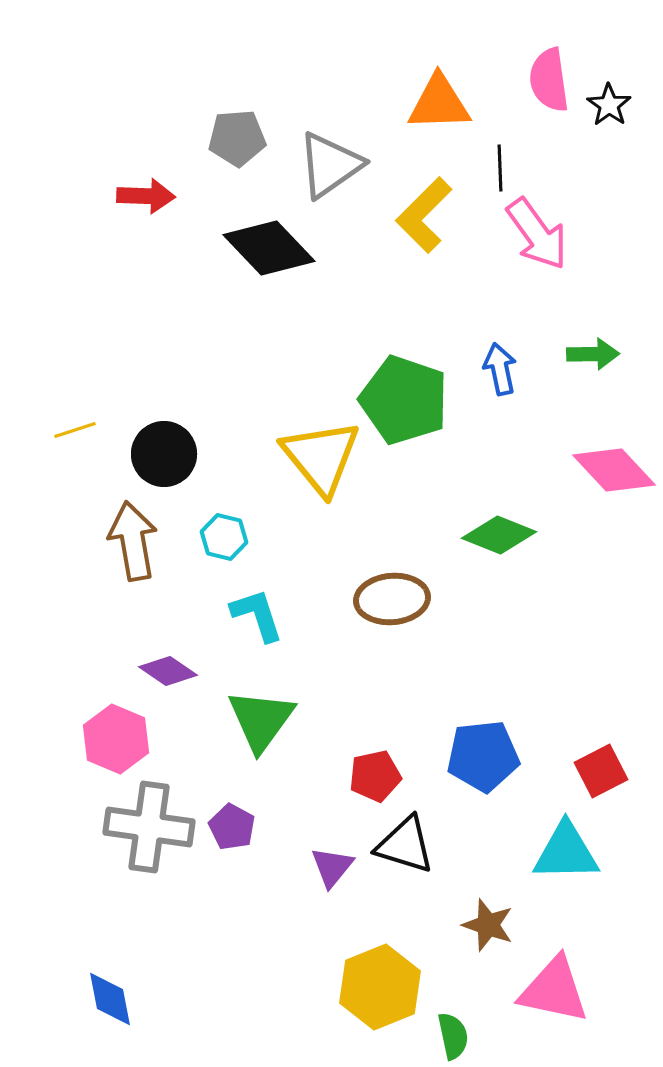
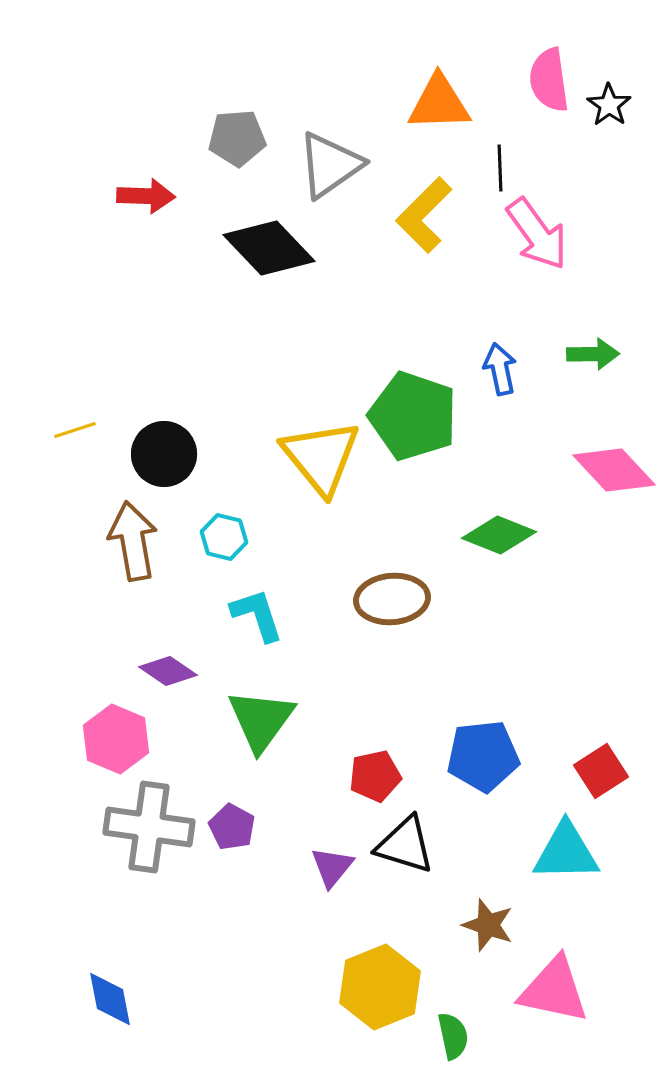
green pentagon: moved 9 px right, 16 px down
red square: rotated 6 degrees counterclockwise
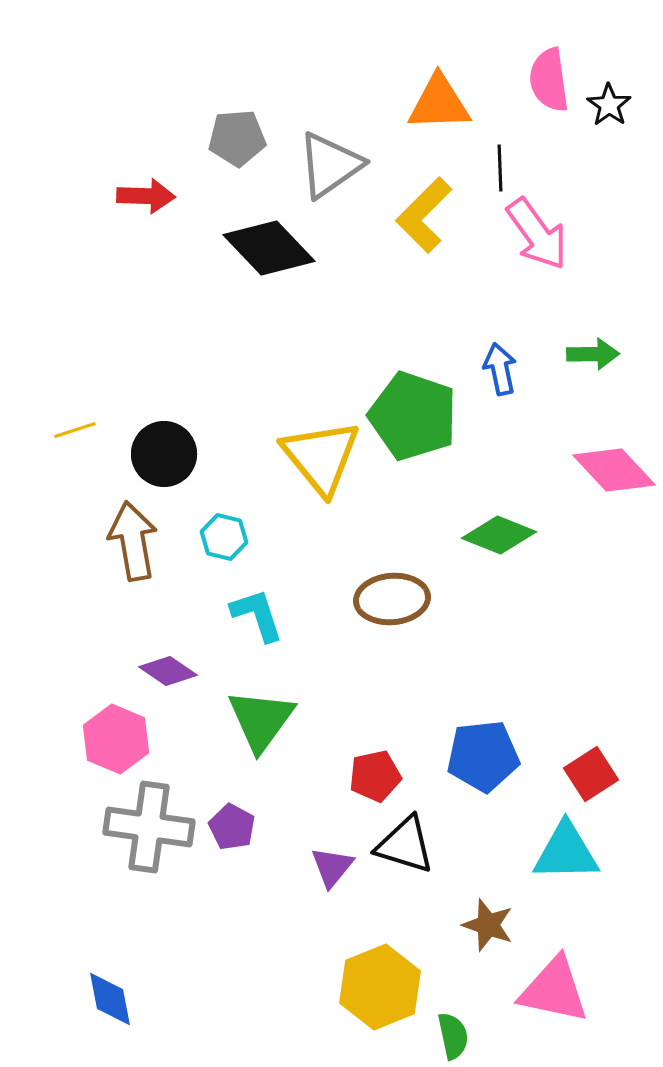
red square: moved 10 px left, 3 px down
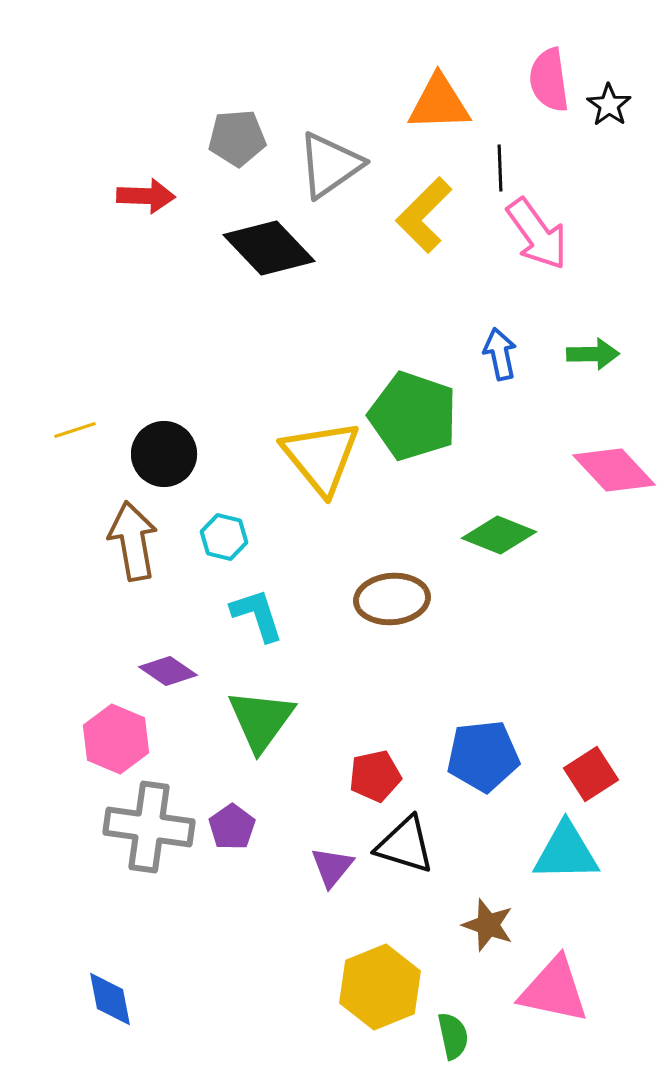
blue arrow: moved 15 px up
purple pentagon: rotated 9 degrees clockwise
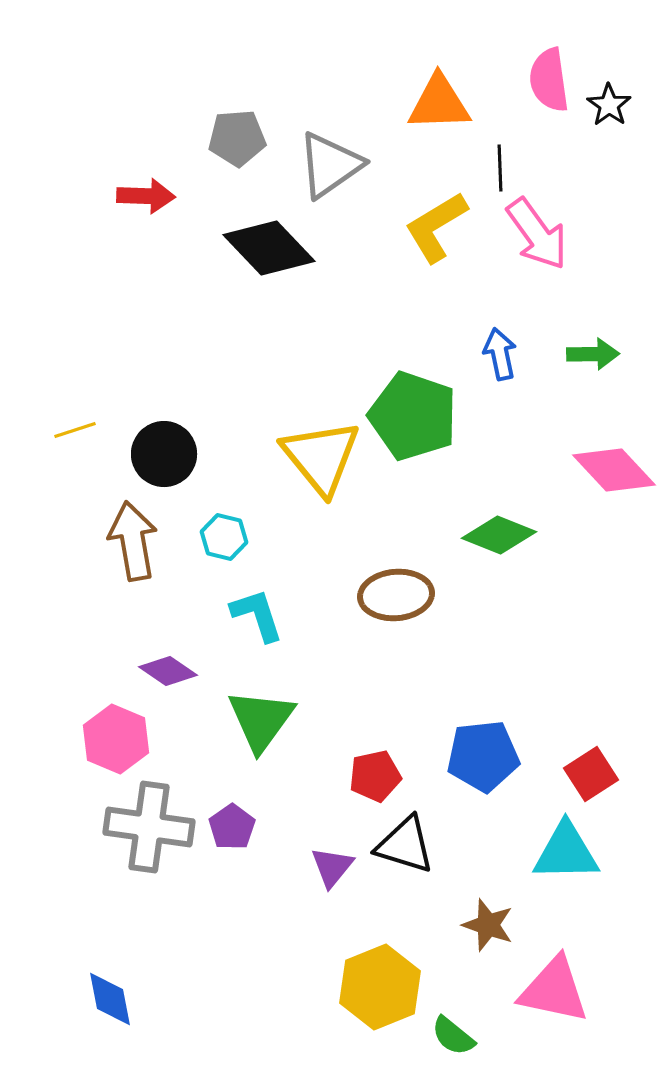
yellow L-shape: moved 12 px right, 12 px down; rotated 14 degrees clockwise
brown ellipse: moved 4 px right, 4 px up
green semicircle: rotated 141 degrees clockwise
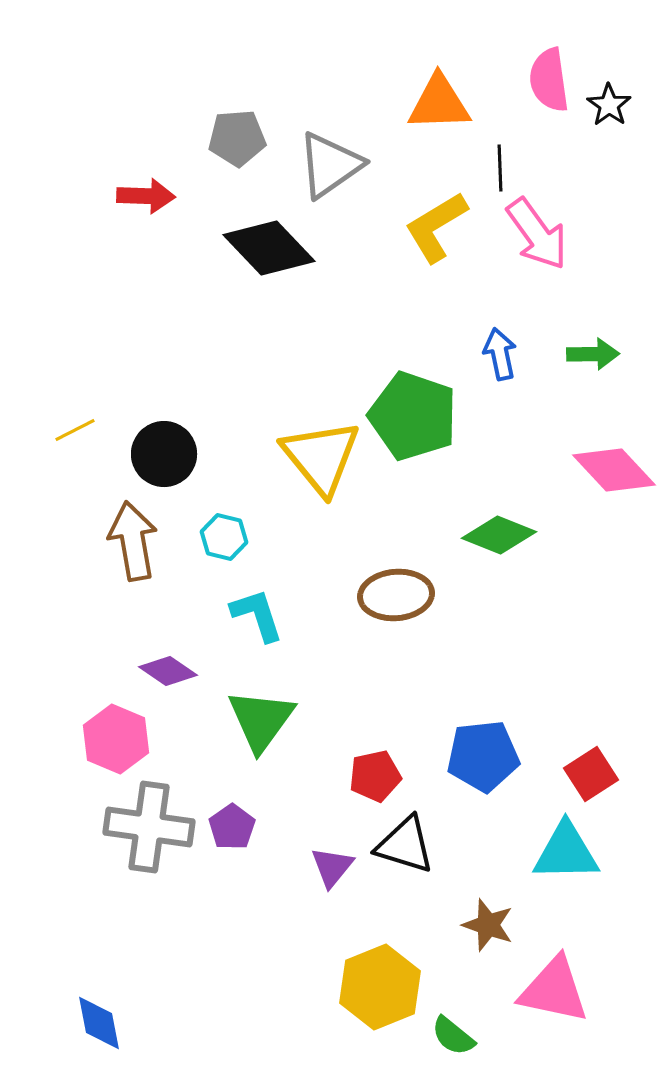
yellow line: rotated 9 degrees counterclockwise
blue diamond: moved 11 px left, 24 px down
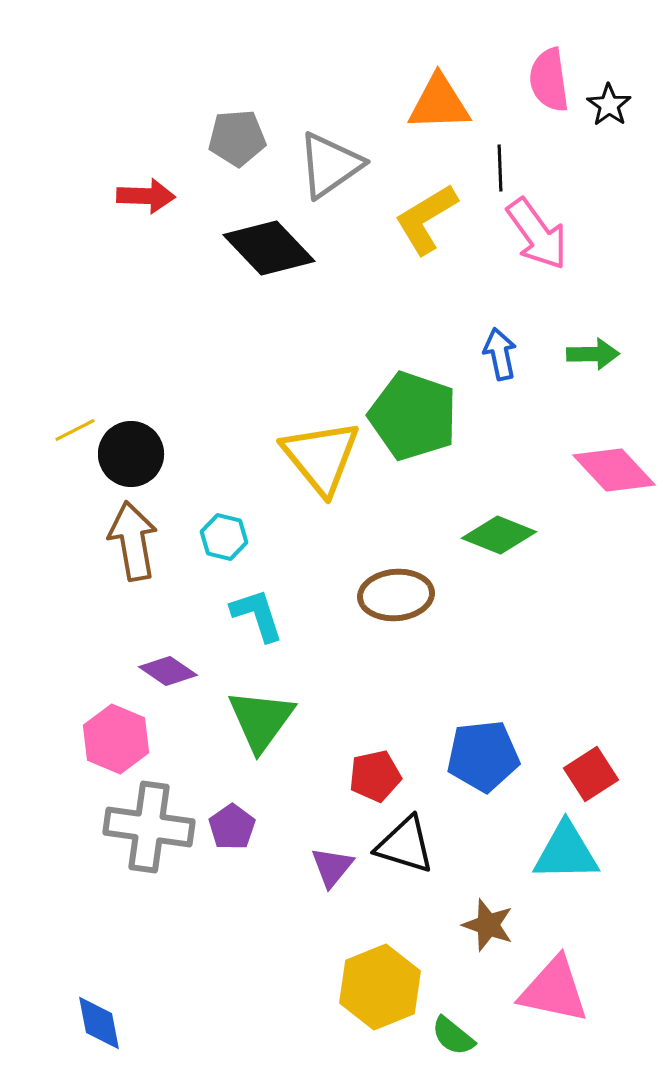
yellow L-shape: moved 10 px left, 8 px up
black circle: moved 33 px left
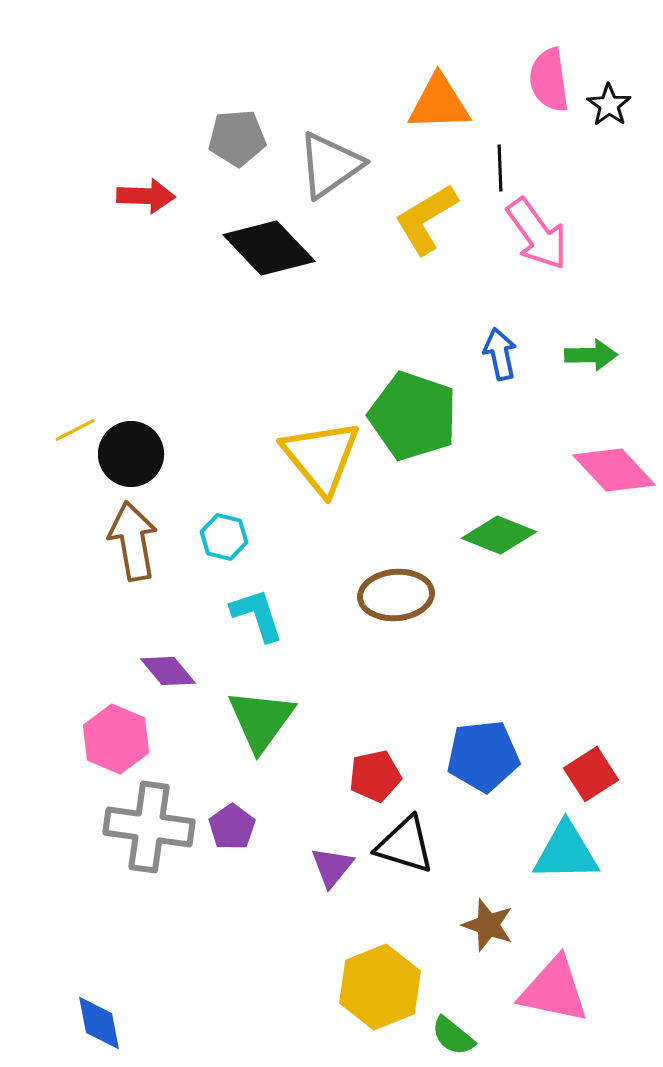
green arrow: moved 2 px left, 1 px down
purple diamond: rotated 16 degrees clockwise
